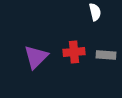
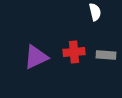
purple triangle: rotated 20 degrees clockwise
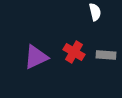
red cross: rotated 35 degrees clockwise
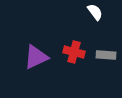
white semicircle: rotated 24 degrees counterclockwise
red cross: rotated 15 degrees counterclockwise
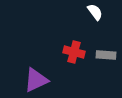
purple triangle: moved 23 px down
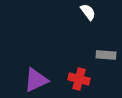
white semicircle: moved 7 px left
red cross: moved 5 px right, 27 px down
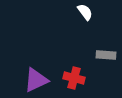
white semicircle: moved 3 px left
red cross: moved 5 px left, 1 px up
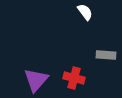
purple triangle: rotated 24 degrees counterclockwise
